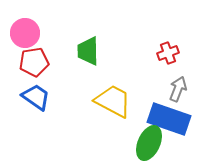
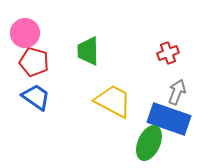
red pentagon: rotated 24 degrees clockwise
gray arrow: moved 1 px left, 3 px down
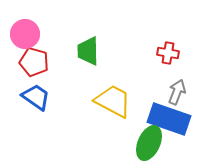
pink circle: moved 1 px down
red cross: rotated 30 degrees clockwise
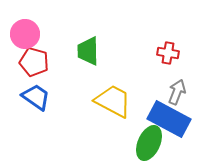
blue rectangle: rotated 9 degrees clockwise
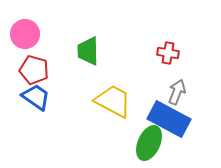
red pentagon: moved 8 px down
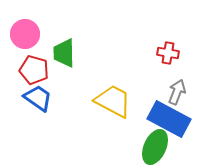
green trapezoid: moved 24 px left, 2 px down
blue trapezoid: moved 2 px right, 1 px down
green ellipse: moved 6 px right, 4 px down
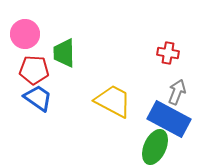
red pentagon: rotated 12 degrees counterclockwise
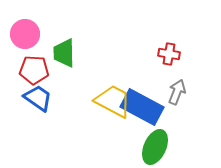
red cross: moved 1 px right, 1 px down
blue rectangle: moved 27 px left, 12 px up
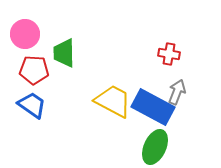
blue trapezoid: moved 6 px left, 7 px down
blue rectangle: moved 11 px right
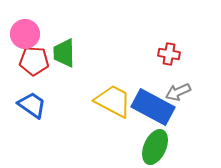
red pentagon: moved 9 px up
gray arrow: moved 1 px right; rotated 135 degrees counterclockwise
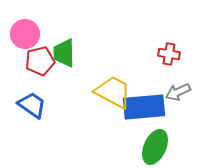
red pentagon: moved 6 px right; rotated 16 degrees counterclockwise
yellow trapezoid: moved 9 px up
blue rectangle: moved 9 px left; rotated 33 degrees counterclockwise
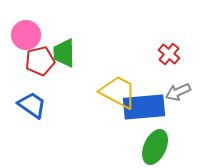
pink circle: moved 1 px right, 1 px down
red cross: rotated 30 degrees clockwise
yellow trapezoid: moved 5 px right
